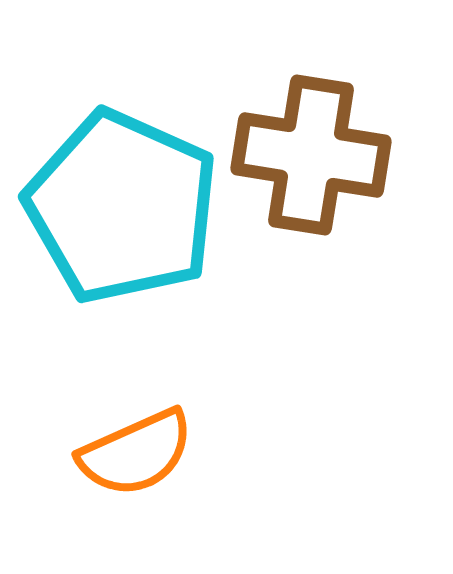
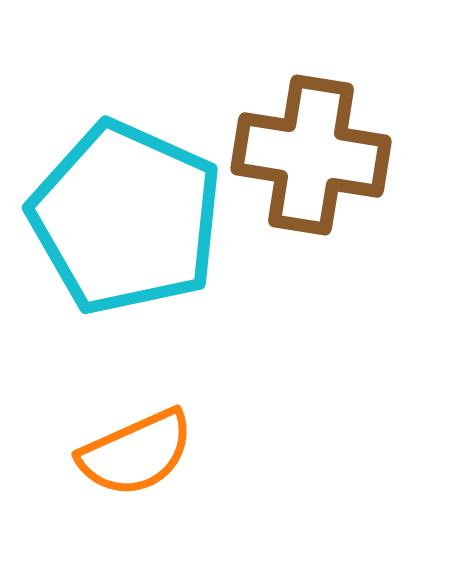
cyan pentagon: moved 4 px right, 11 px down
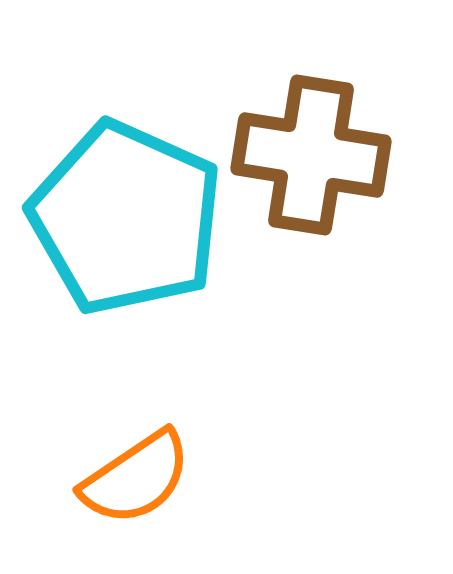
orange semicircle: moved 25 px down; rotated 10 degrees counterclockwise
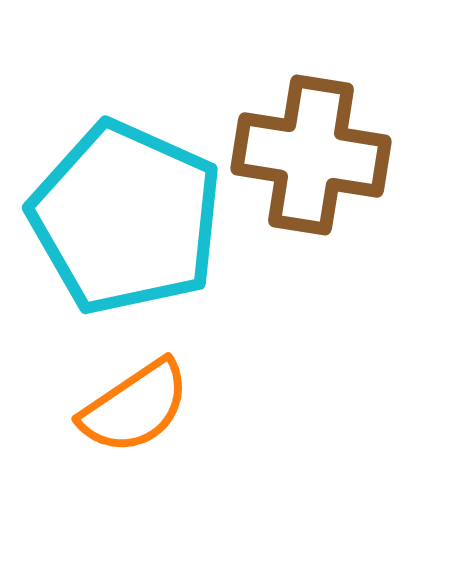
orange semicircle: moved 1 px left, 71 px up
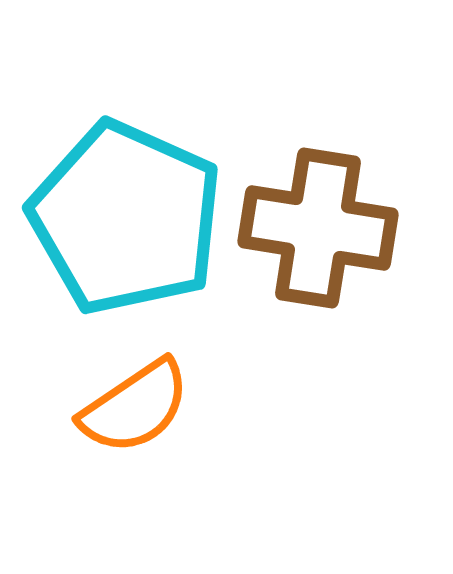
brown cross: moved 7 px right, 73 px down
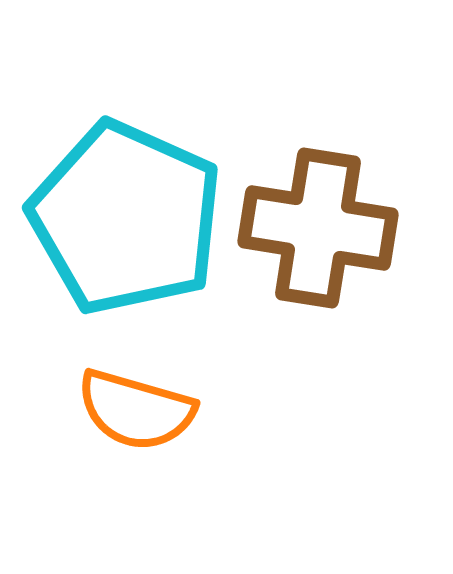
orange semicircle: moved 1 px right, 3 px down; rotated 50 degrees clockwise
